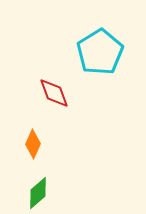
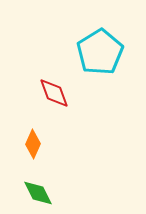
green diamond: rotated 76 degrees counterclockwise
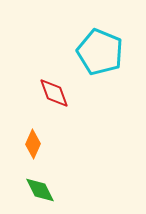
cyan pentagon: rotated 18 degrees counterclockwise
green diamond: moved 2 px right, 3 px up
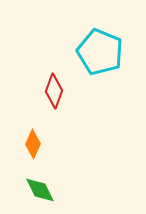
red diamond: moved 2 px up; rotated 40 degrees clockwise
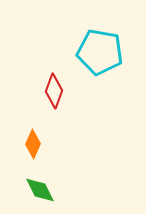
cyan pentagon: rotated 12 degrees counterclockwise
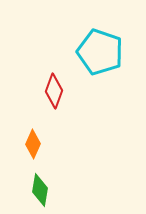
cyan pentagon: rotated 9 degrees clockwise
green diamond: rotated 36 degrees clockwise
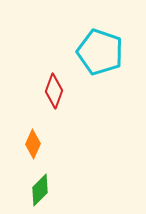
green diamond: rotated 36 degrees clockwise
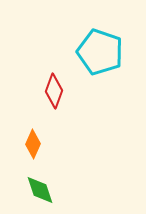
green diamond: rotated 64 degrees counterclockwise
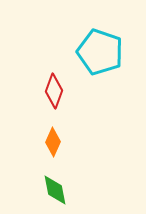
orange diamond: moved 20 px right, 2 px up
green diamond: moved 15 px right; rotated 8 degrees clockwise
